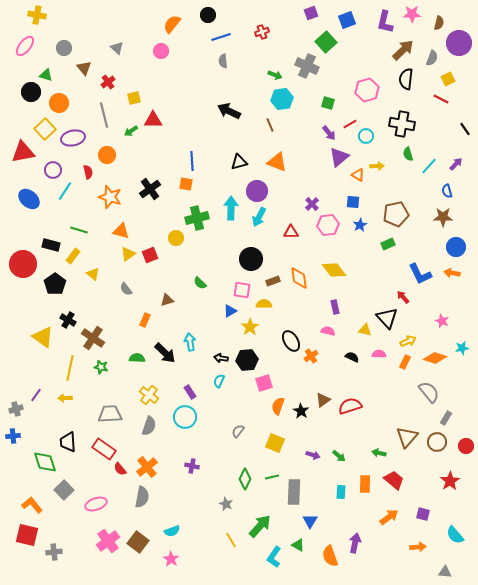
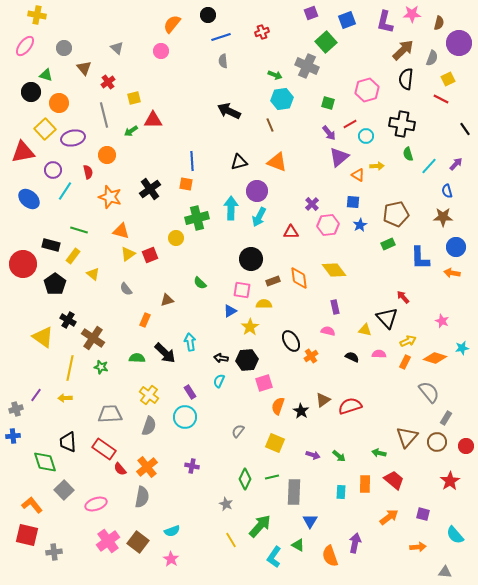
blue L-shape at (420, 274): moved 16 px up; rotated 25 degrees clockwise
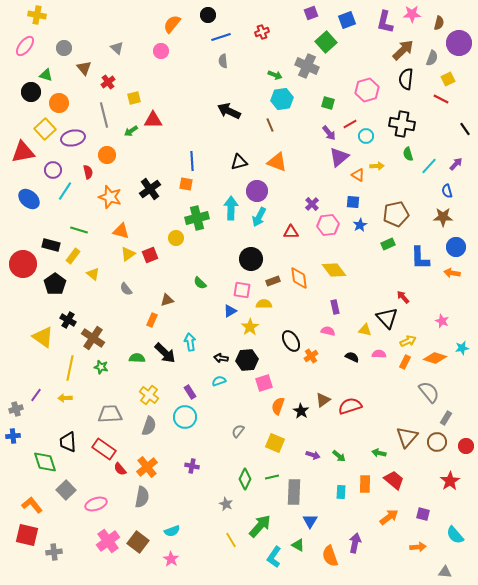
orange rectangle at (145, 320): moved 7 px right
cyan semicircle at (219, 381): rotated 48 degrees clockwise
gray square at (64, 490): moved 2 px right
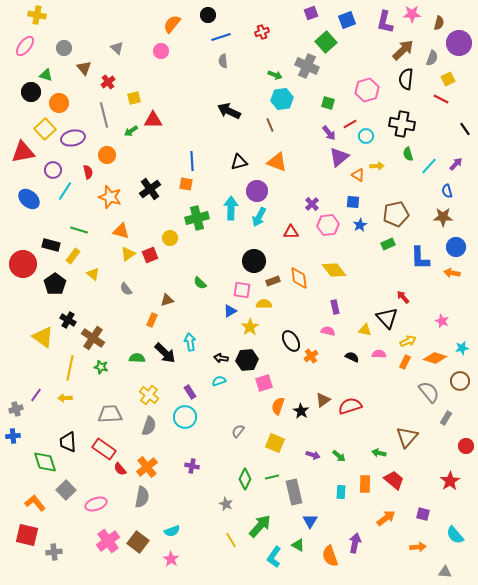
yellow circle at (176, 238): moved 6 px left
black circle at (251, 259): moved 3 px right, 2 px down
brown circle at (437, 442): moved 23 px right, 61 px up
gray rectangle at (294, 492): rotated 15 degrees counterclockwise
orange L-shape at (32, 505): moved 3 px right, 2 px up
orange arrow at (389, 517): moved 3 px left, 1 px down
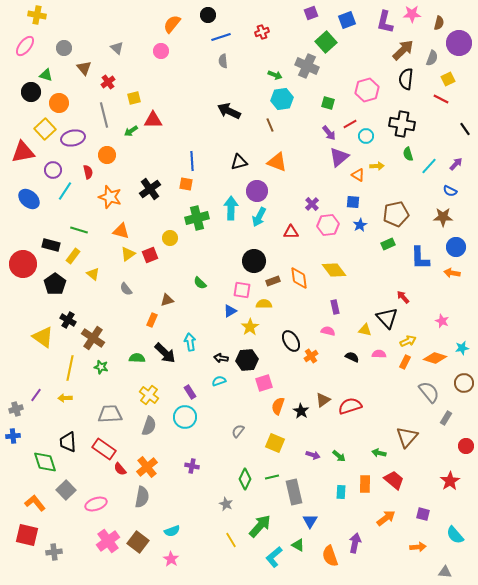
blue semicircle at (447, 191): moved 3 px right; rotated 48 degrees counterclockwise
brown circle at (460, 381): moved 4 px right, 2 px down
cyan L-shape at (274, 557): rotated 15 degrees clockwise
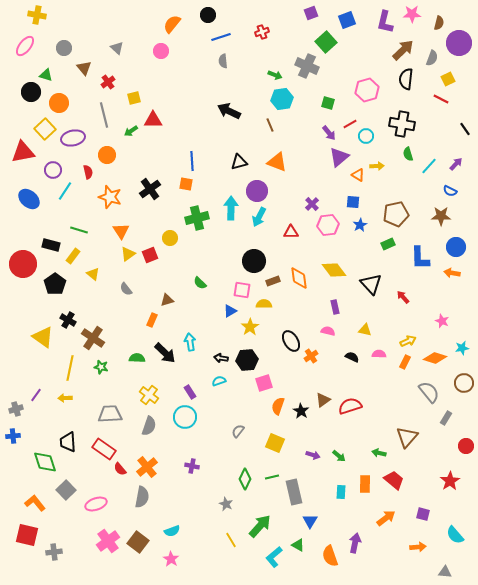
brown star at (443, 217): moved 2 px left, 1 px up
orange triangle at (121, 231): rotated 42 degrees clockwise
black triangle at (387, 318): moved 16 px left, 34 px up
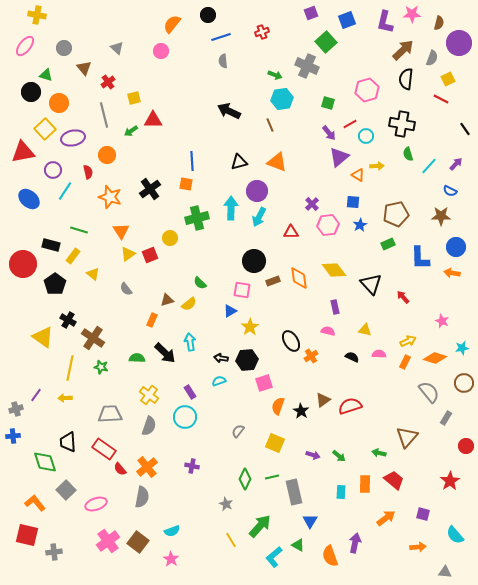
yellow semicircle at (264, 304): moved 75 px left; rotated 140 degrees clockwise
